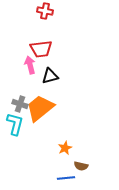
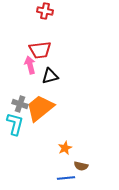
red trapezoid: moved 1 px left, 1 px down
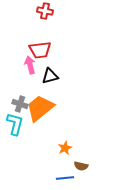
blue line: moved 1 px left
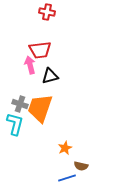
red cross: moved 2 px right, 1 px down
orange trapezoid: rotated 32 degrees counterclockwise
blue line: moved 2 px right; rotated 12 degrees counterclockwise
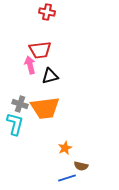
orange trapezoid: moved 5 px right; rotated 116 degrees counterclockwise
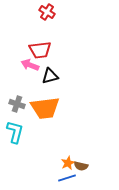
red cross: rotated 21 degrees clockwise
pink arrow: rotated 54 degrees counterclockwise
gray cross: moved 3 px left
cyan L-shape: moved 8 px down
orange star: moved 3 px right, 15 px down
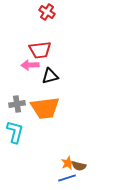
pink arrow: rotated 24 degrees counterclockwise
gray cross: rotated 28 degrees counterclockwise
brown semicircle: moved 2 px left
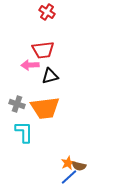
red trapezoid: moved 3 px right
gray cross: rotated 28 degrees clockwise
cyan L-shape: moved 9 px right; rotated 15 degrees counterclockwise
blue line: moved 2 px right, 1 px up; rotated 24 degrees counterclockwise
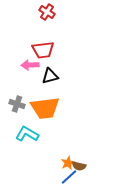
cyan L-shape: moved 3 px right, 2 px down; rotated 60 degrees counterclockwise
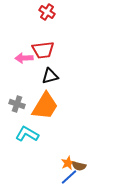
pink arrow: moved 6 px left, 7 px up
orange trapezoid: moved 2 px up; rotated 52 degrees counterclockwise
